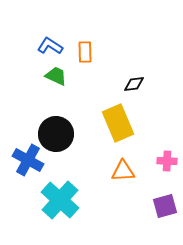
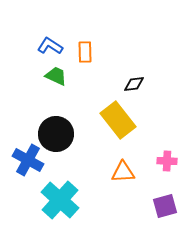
yellow rectangle: moved 3 px up; rotated 15 degrees counterclockwise
orange triangle: moved 1 px down
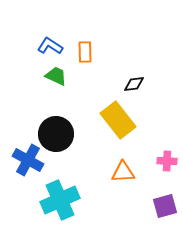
cyan cross: rotated 24 degrees clockwise
